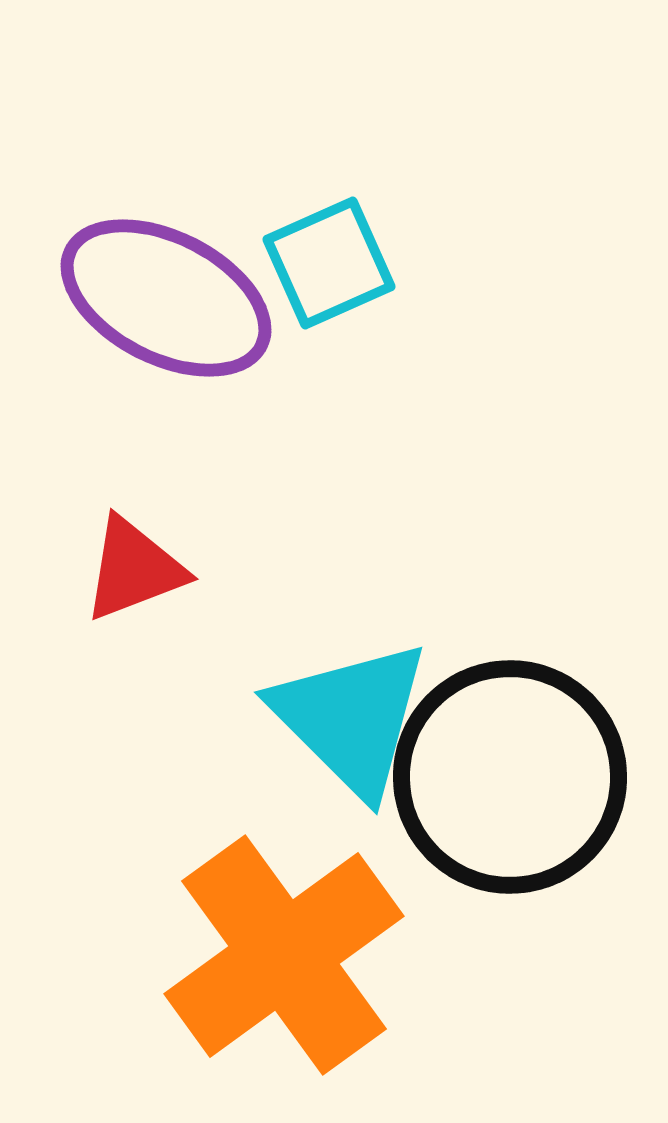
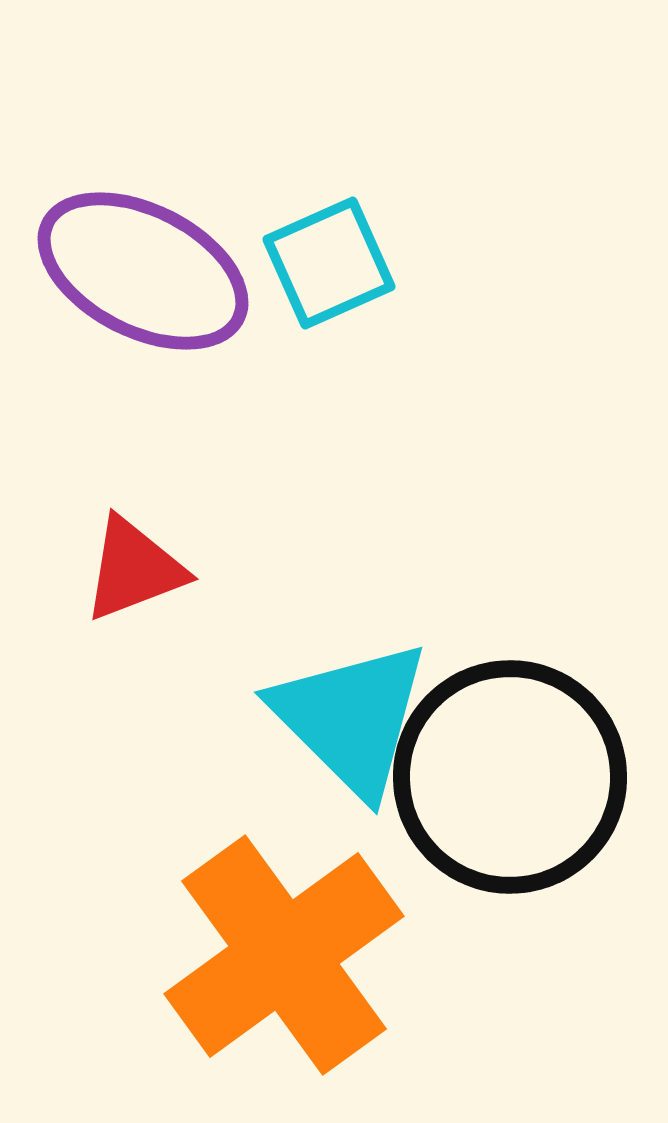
purple ellipse: moved 23 px left, 27 px up
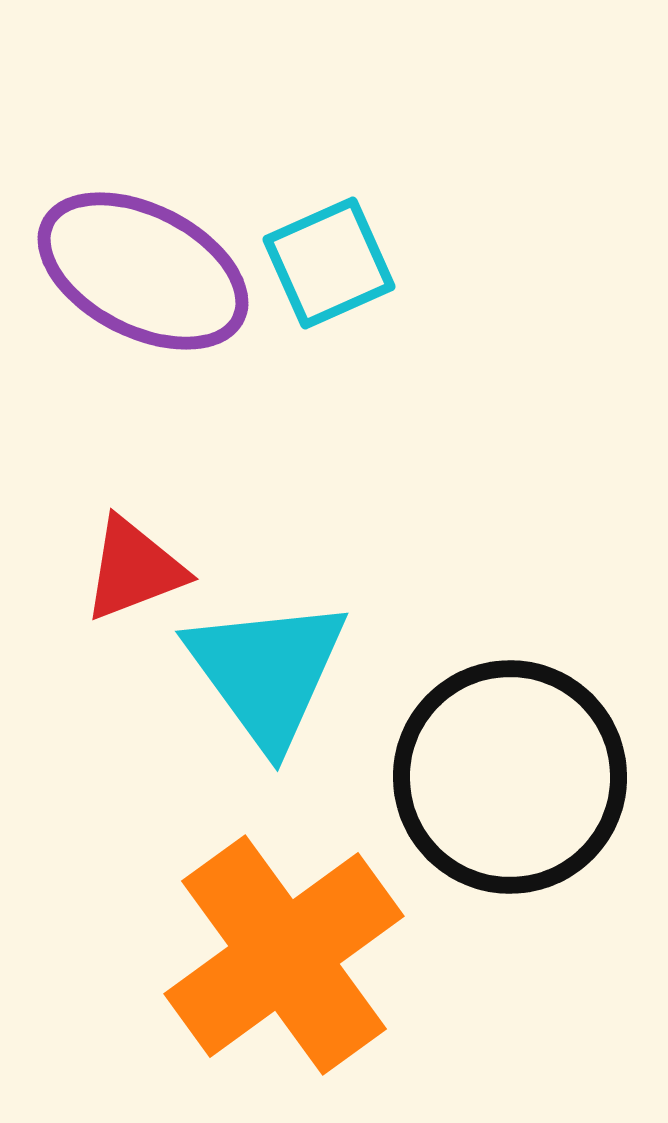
cyan triangle: moved 84 px left, 46 px up; rotated 9 degrees clockwise
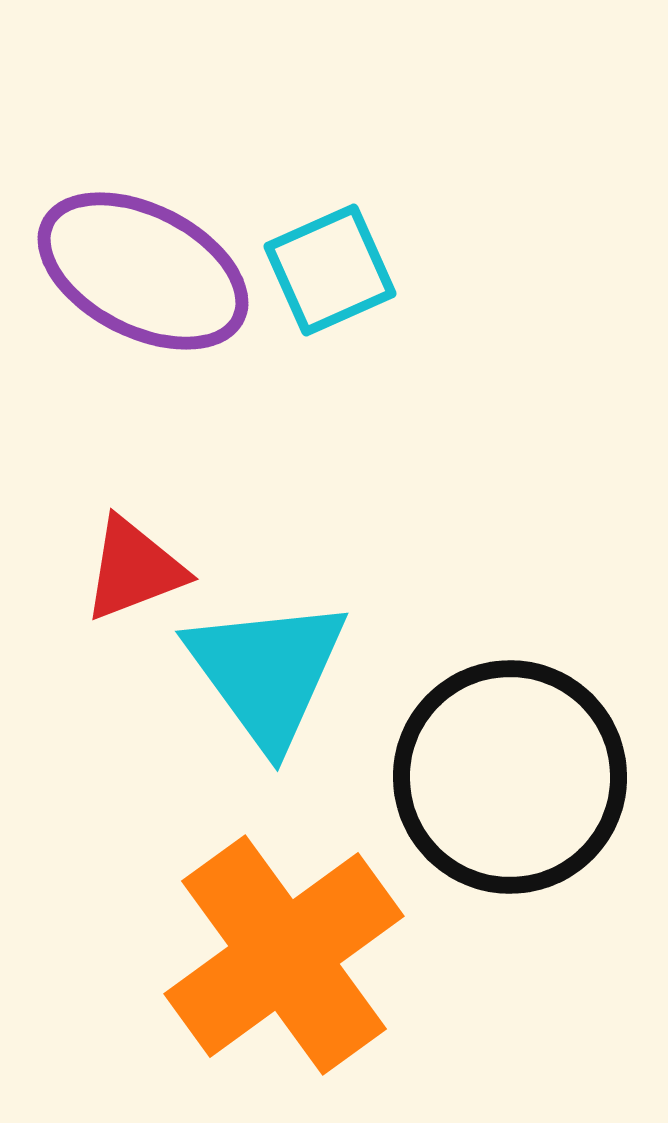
cyan square: moved 1 px right, 7 px down
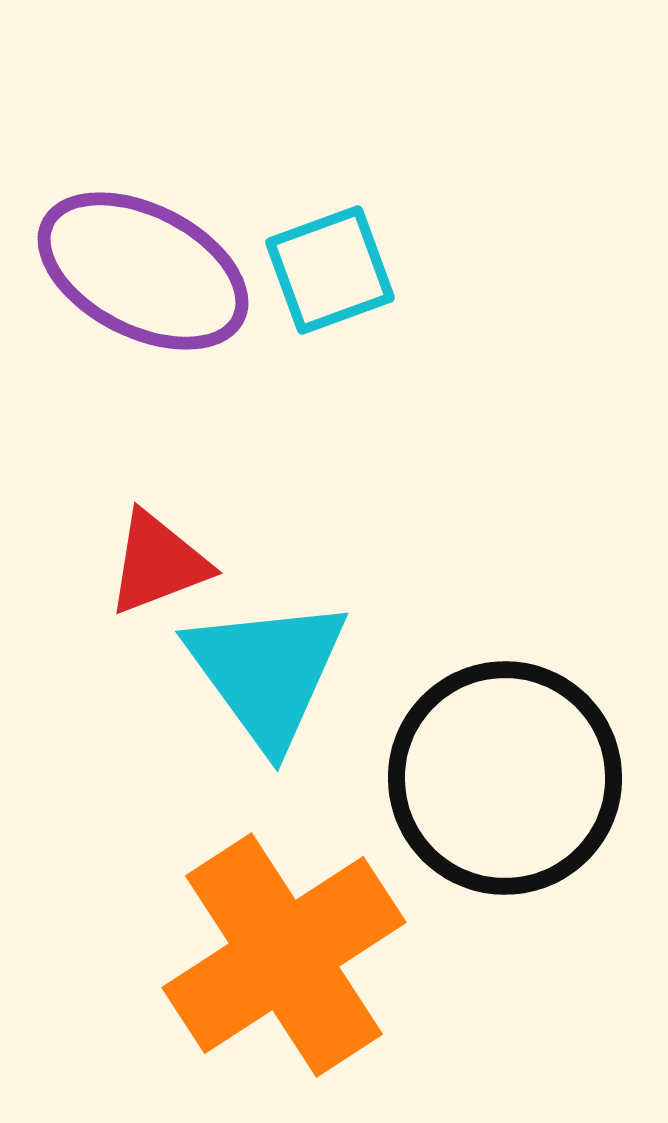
cyan square: rotated 4 degrees clockwise
red triangle: moved 24 px right, 6 px up
black circle: moved 5 px left, 1 px down
orange cross: rotated 3 degrees clockwise
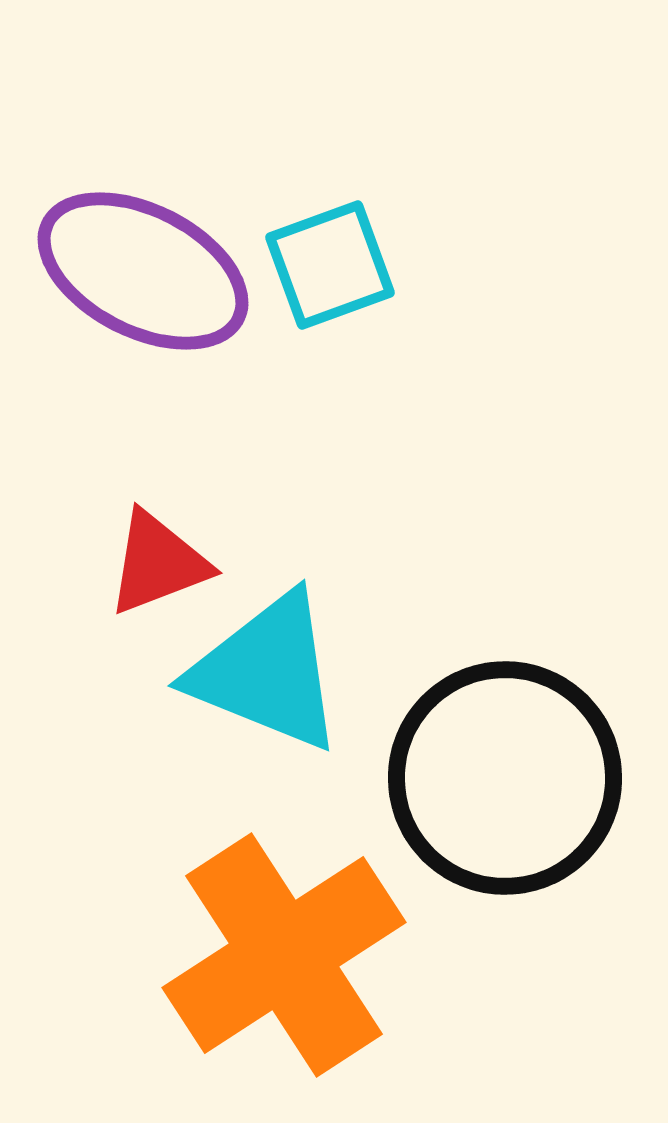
cyan square: moved 5 px up
cyan triangle: rotated 32 degrees counterclockwise
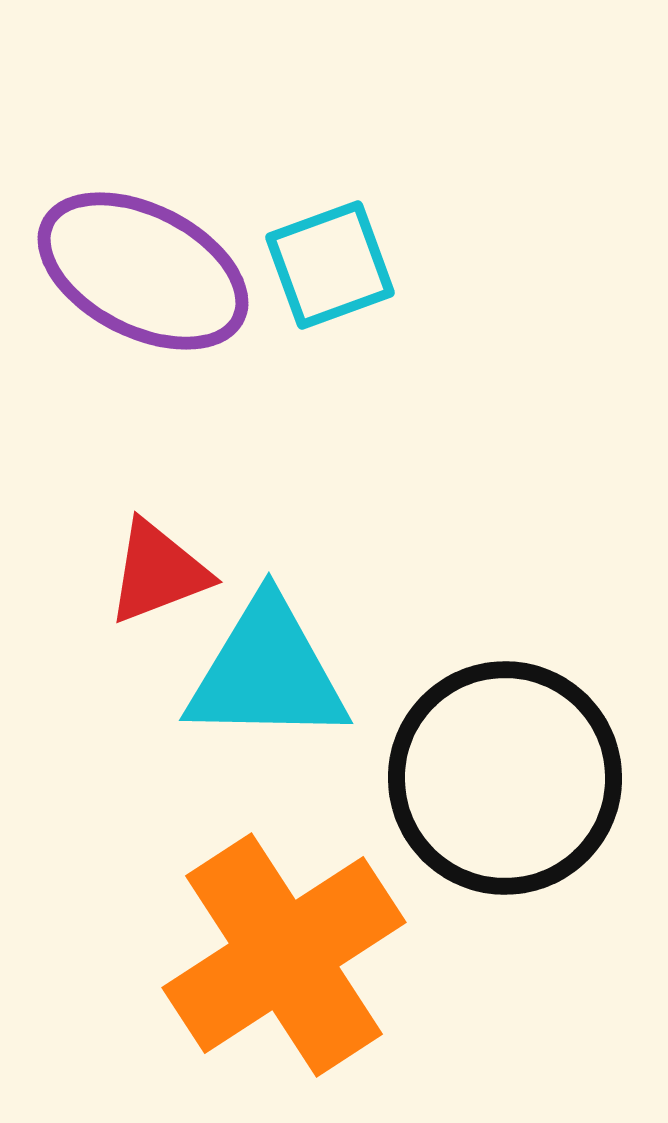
red triangle: moved 9 px down
cyan triangle: rotated 21 degrees counterclockwise
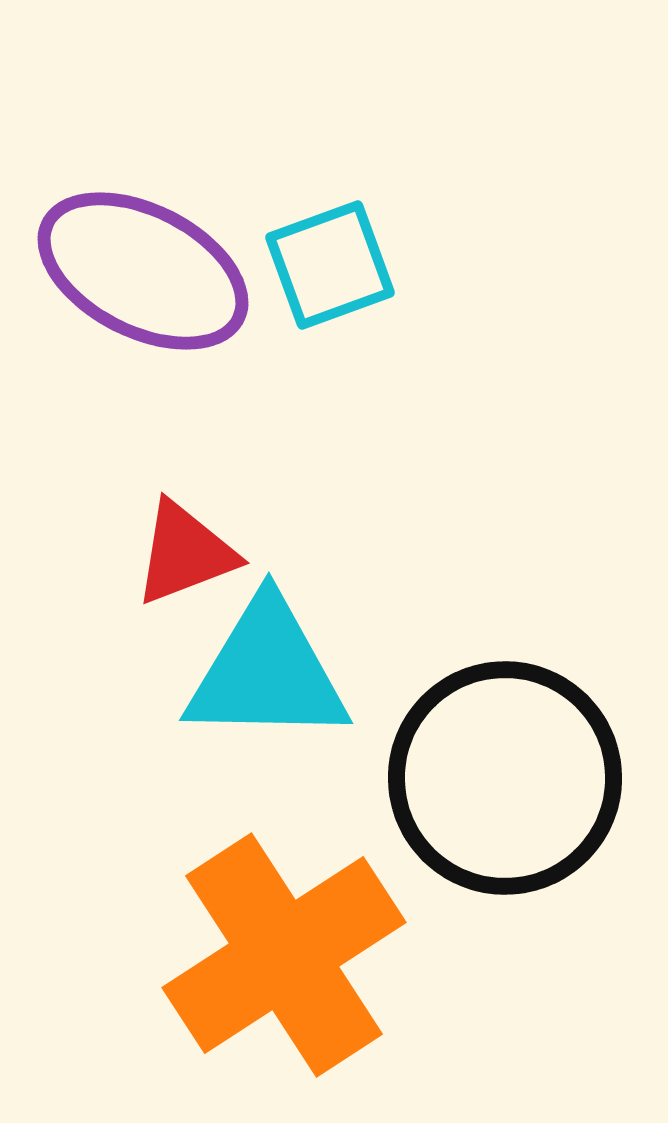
red triangle: moved 27 px right, 19 px up
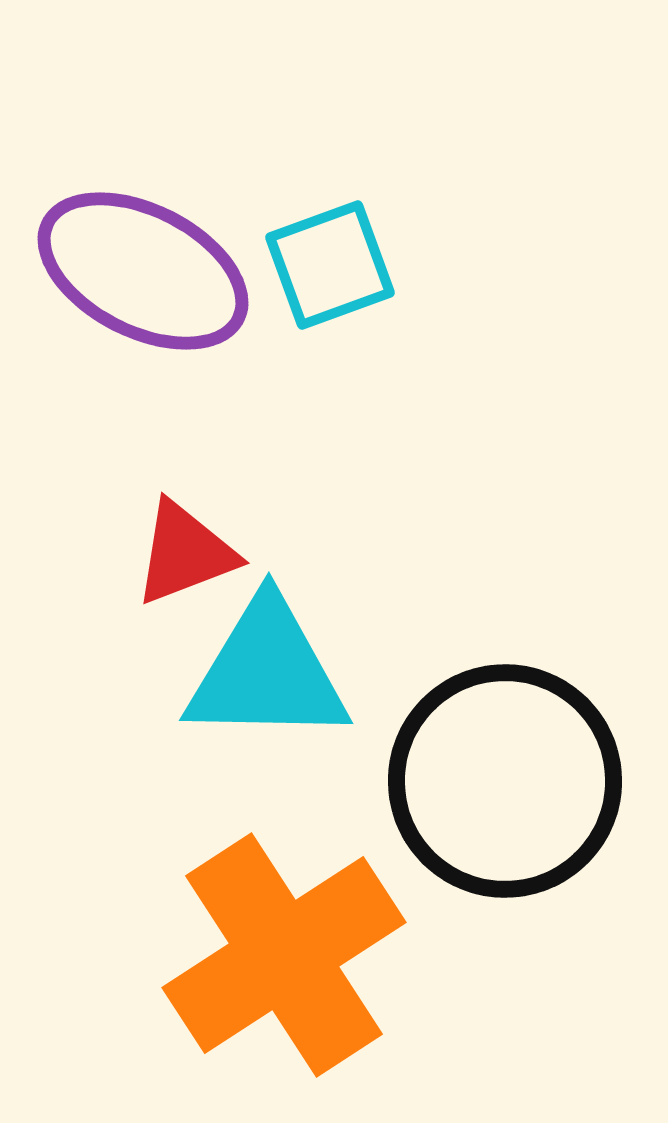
black circle: moved 3 px down
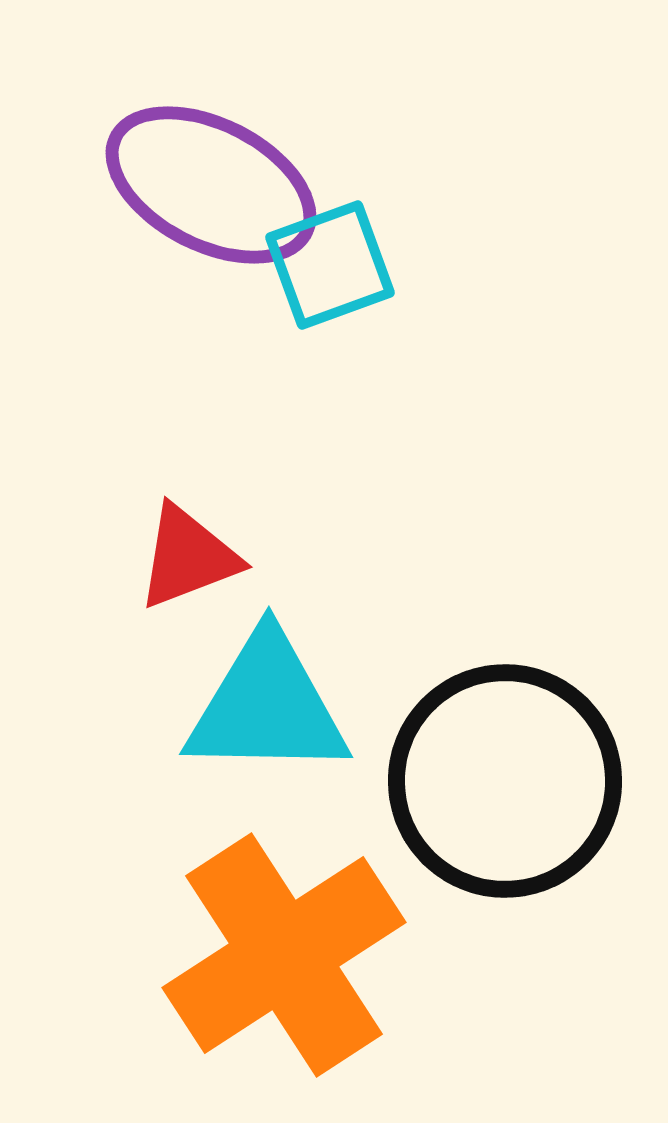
purple ellipse: moved 68 px right, 86 px up
red triangle: moved 3 px right, 4 px down
cyan triangle: moved 34 px down
